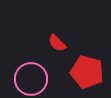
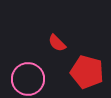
pink circle: moved 3 px left
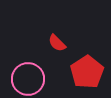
red pentagon: rotated 24 degrees clockwise
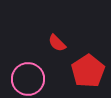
red pentagon: moved 1 px right, 1 px up
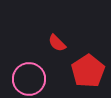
pink circle: moved 1 px right
